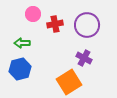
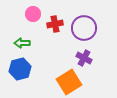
purple circle: moved 3 px left, 3 px down
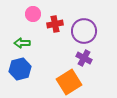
purple circle: moved 3 px down
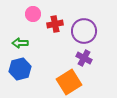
green arrow: moved 2 px left
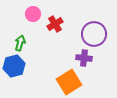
red cross: rotated 21 degrees counterclockwise
purple circle: moved 10 px right, 3 px down
green arrow: rotated 105 degrees clockwise
purple cross: rotated 21 degrees counterclockwise
blue hexagon: moved 6 px left, 3 px up
